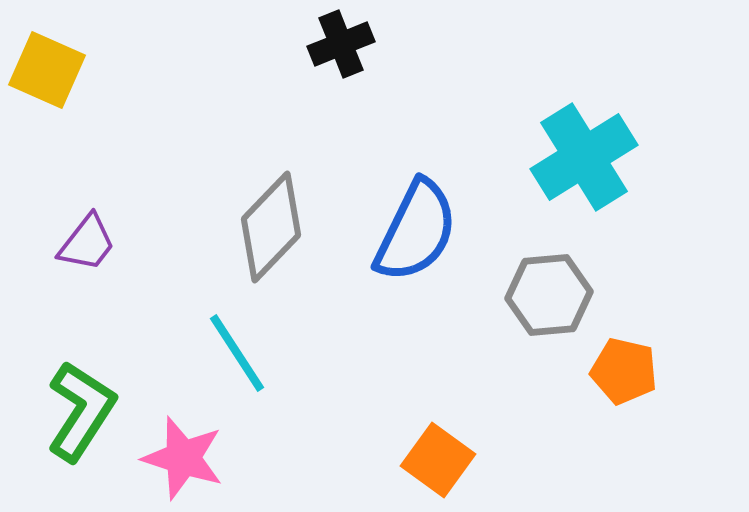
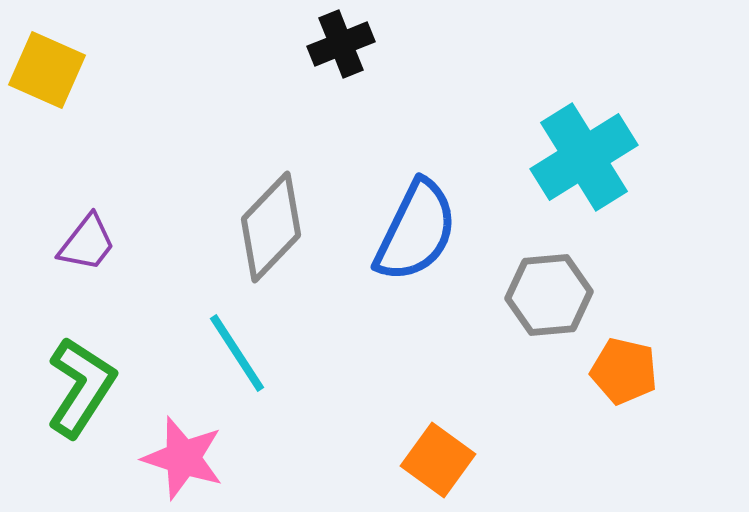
green L-shape: moved 24 px up
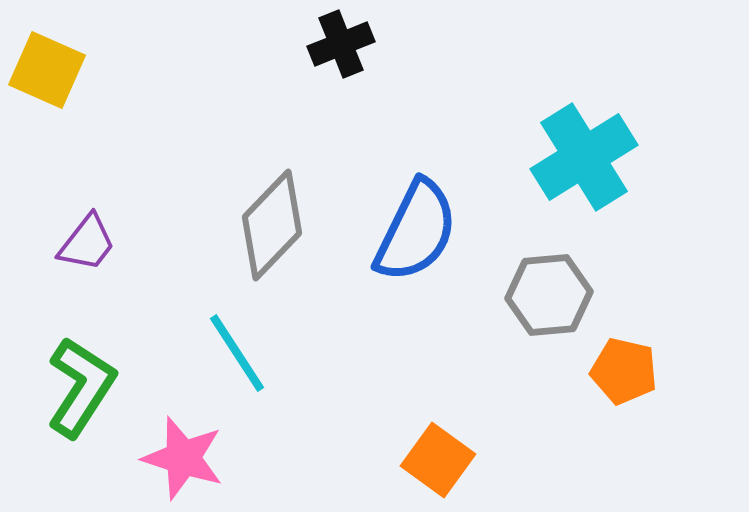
gray diamond: moved 1 px right, 2 px up
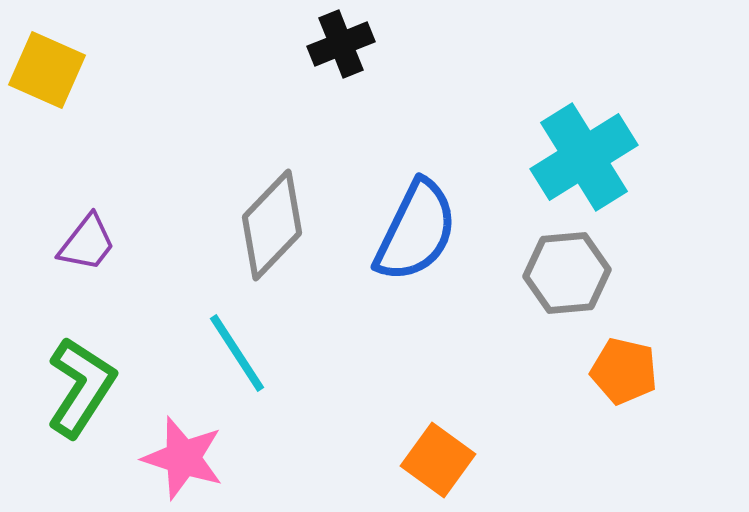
gray hexagon: moved 18 px right, 22 px up
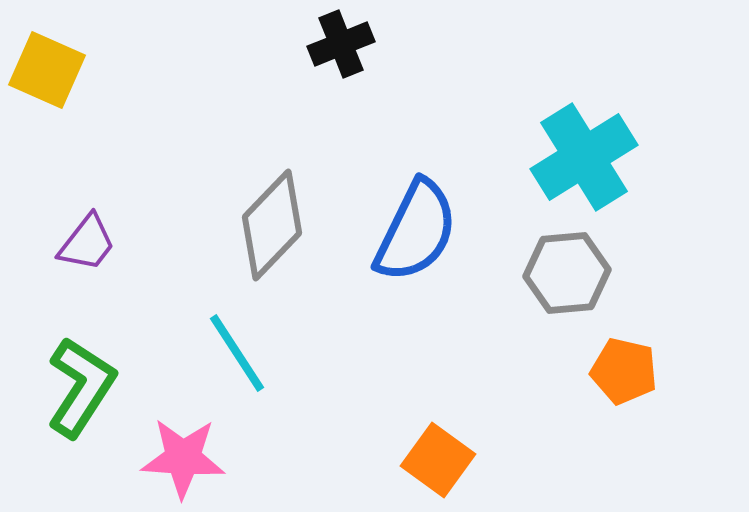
pink star: rotated 14 degrees counterclockwise
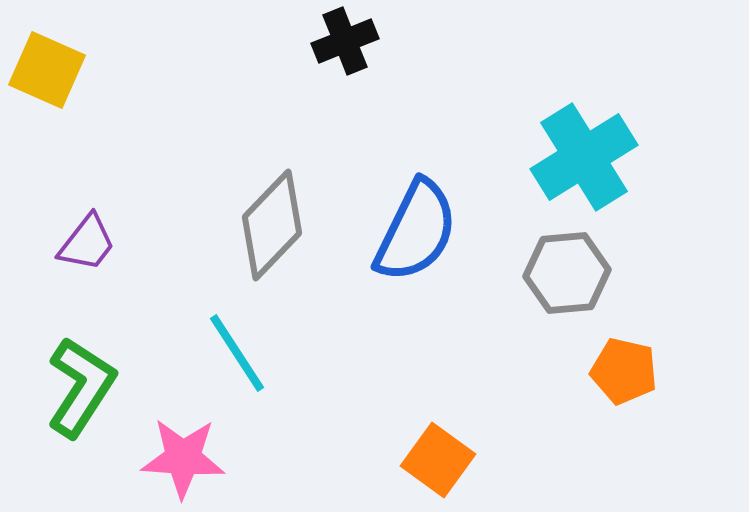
black cross: moved 4 px right, 3 px up
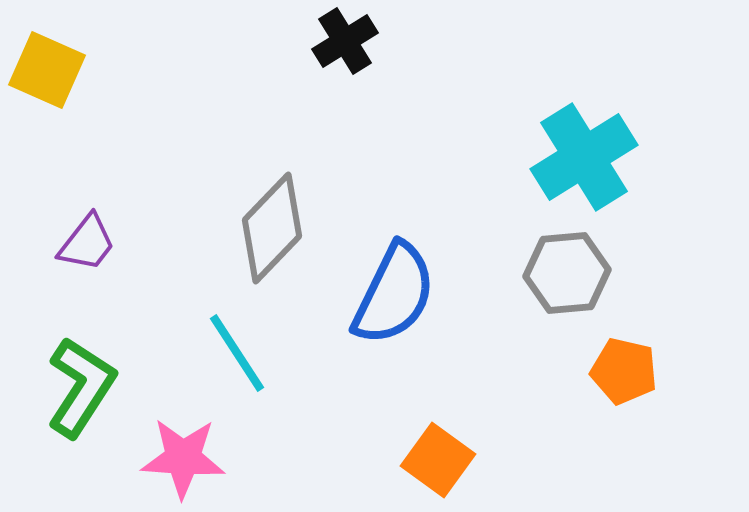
black cross: rotated 10 degrees counterclockwise
gray diamond: moved 3 px down
blue semicircle: moved 22 px left, 63 px down
